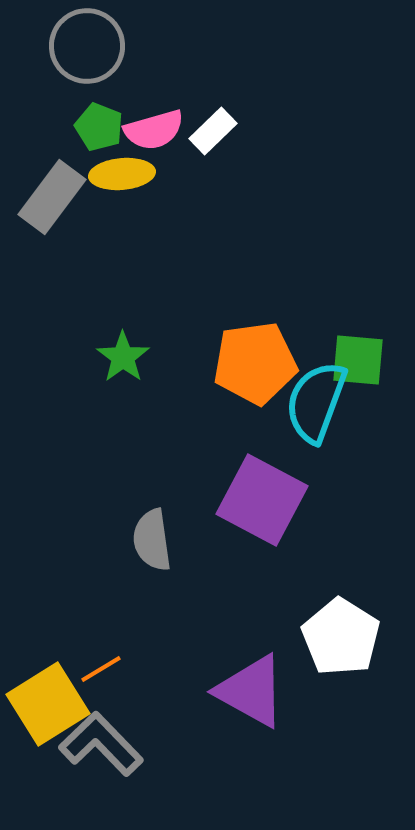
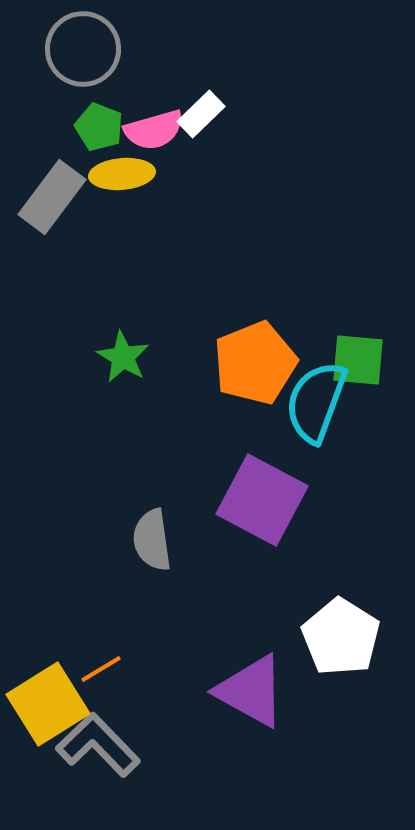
gray circle: moved 4 px left, 3 px down
white rectangle: moved 12 px left, 17 px up
green star: rotated 6 degrees counterclockwise
orange pentagon: rotated 14 degrees counterclockwise
gray L-shape: moved 3 px left, 1 px down
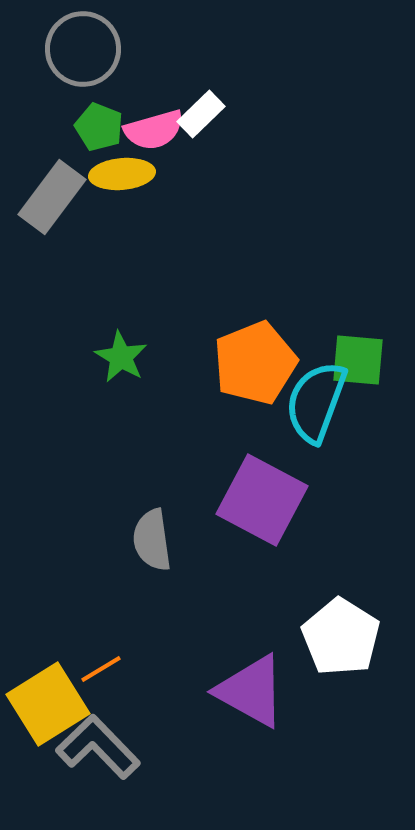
green star: moved 2 px left
gray L-shape: moved 2 px down
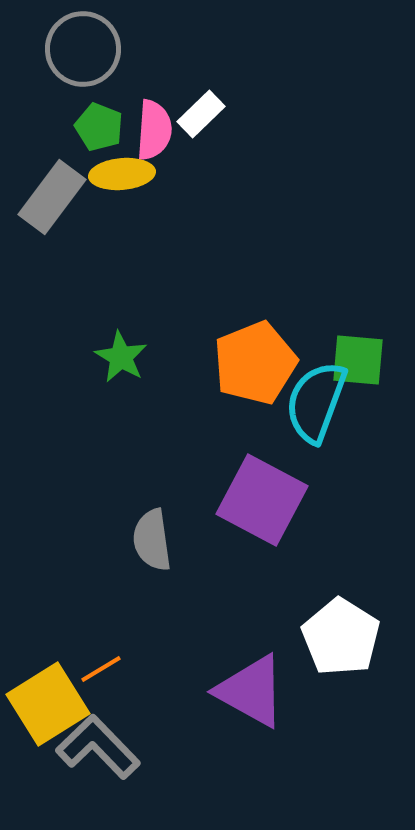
pink semicircle: rotated 70 degrees counterclockwise
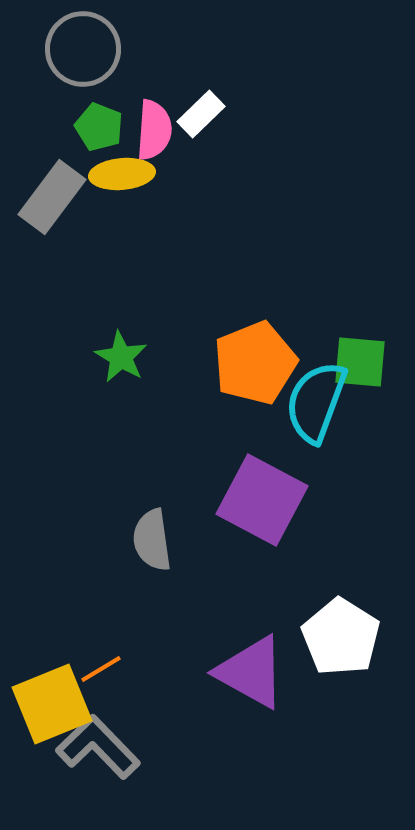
green square: moved 2 px right, 2 px down
purple triangle: moved 19 px up
yellow square: moved 4 px right; rotated 10 degrees clockwise
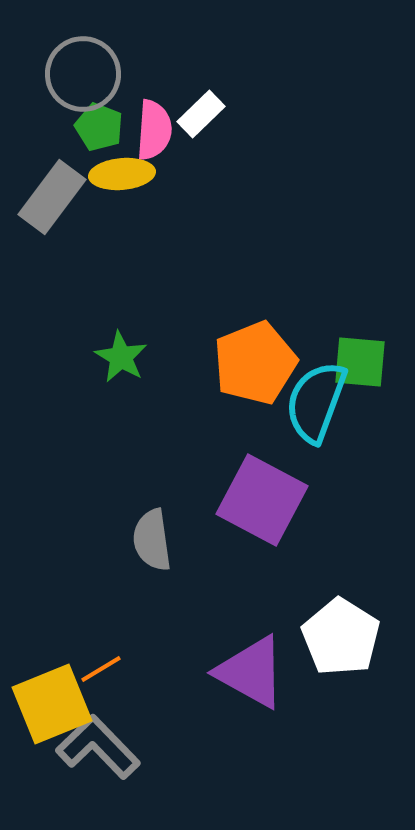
gray circle: moved 25 px down
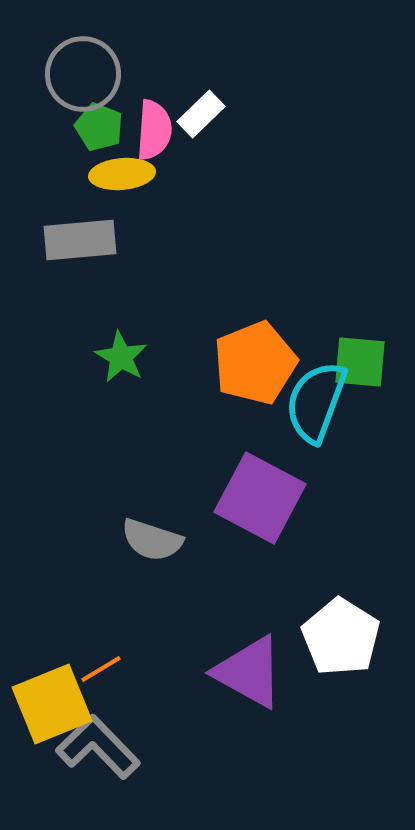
gray rectangle: moved 28 px right, 43 px down; rotated 48 degrees clockwise
purple square: moved 2 px left, 2 px up
gray semicircle: rotated 64 degrees counterclockwise
purple triangle: moved 2 px left
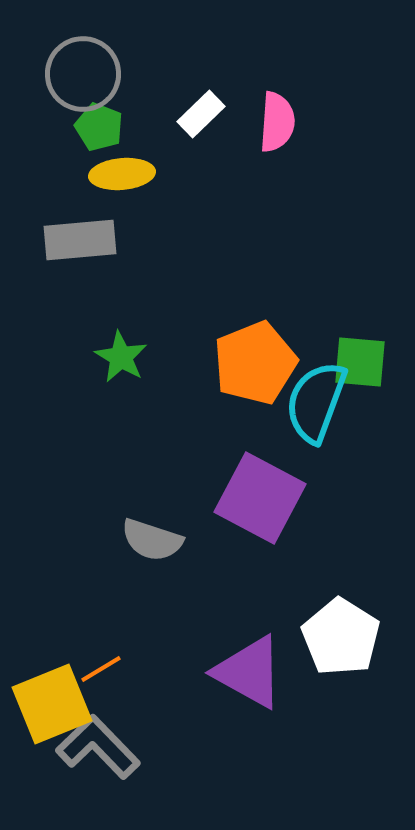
pink semicircle: moved 123 px right, 8 px up
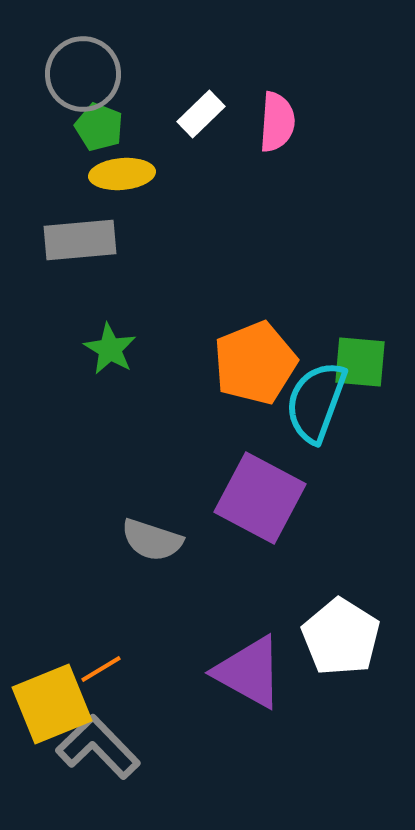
green star: moved 11 px left, 8 px up
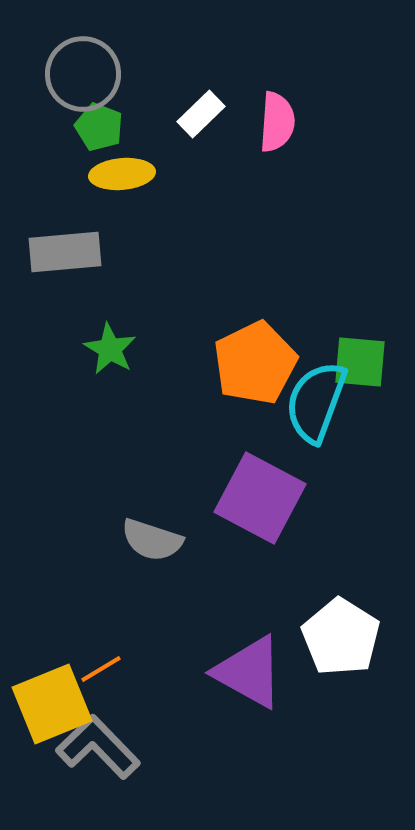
gray rectangle: moved 15 px left, 12 px down
orange pentagon: rotated 4 degrees counterclockwise
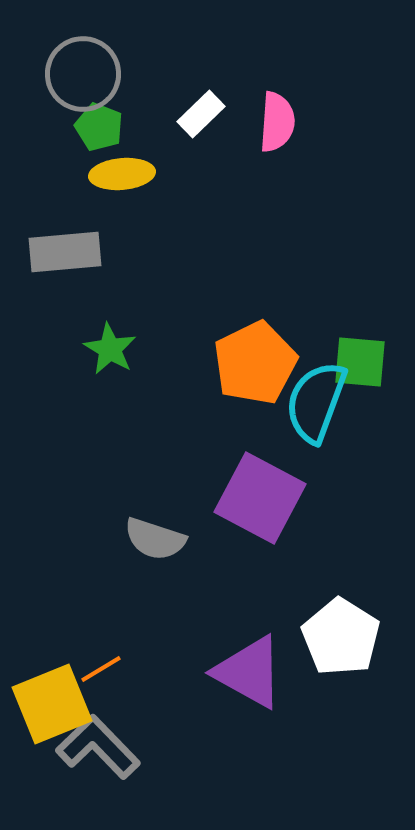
gray semicircle: moved 3 px right, 1 px up
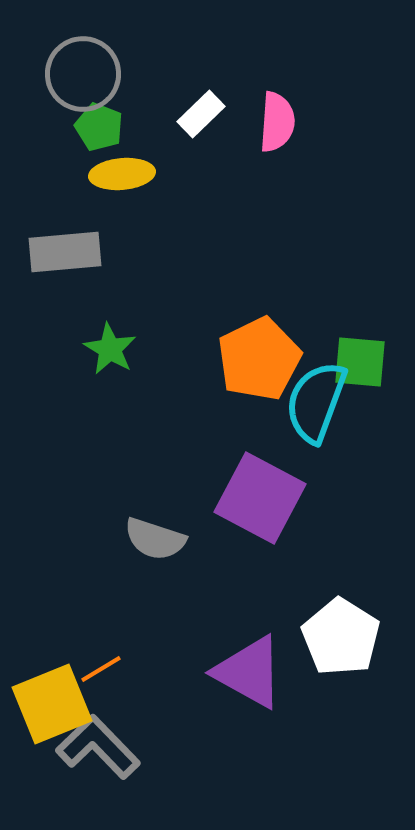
orange pentagon: moved 4 px right, 4 px up
